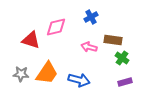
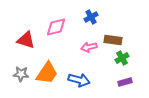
red triangle: moved 5 px left
pink arrow: rotated 28 degrees counterclockwise
green cross: rotated 24 degrees clockwise
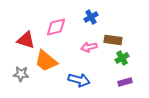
orange trapezoid: moved 1 px left, 12 px up; rotated 95 degrees clockwise
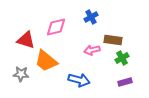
pink arrow: moved 3 px right, 3 px down
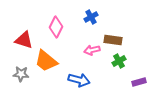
pink diamond: rotated 50 degrees counterclockwise
red triangle: moved 2 px left
green cross: moved 3 px left, 3 px down
purple rectangle: moved 14 px right
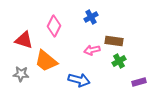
pink diamond: moved 2 px left, 1 px up
brown rectangle: moved 1 px right, 1 px down
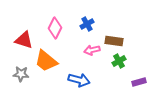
blue cross: moved 4 px left, 7 px down
pink diamond: moved 1 px right, 2 px down
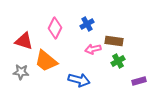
red triangle: moved 1 px down
pink arrow: moved 1 px right, 1 px up
green cross: moved 1 px left
gray star: moved 2 px up
purple rectangle: moved 1 px up
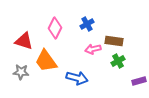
orange trapezoid: rotated 15 degrees clockwise
blue arrow: moved 2 px left, 2 px up
